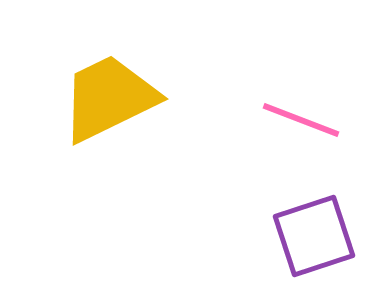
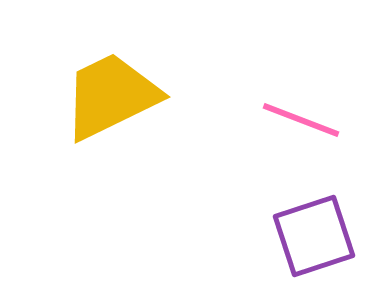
yellow trapezoid: moved 2 px right, 2 px up
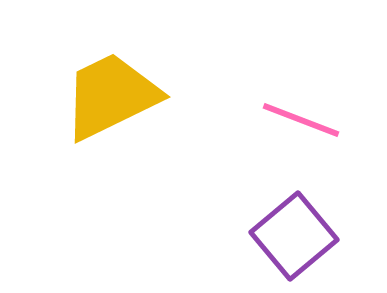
purple square: moved 20 px left; rotated 22 degrees counterclockwise
